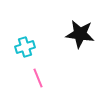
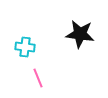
cyan cross: rotated 24 degrees clockwise
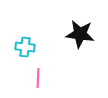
pink line: rotated 24 degrees clockwise
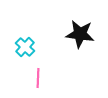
cyan cross: rotated 36 degrees clockwise
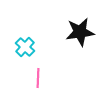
black star: moved 2 px up; rotated 16 degrees counterclockwise
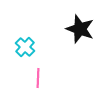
black star: moved 3 px up; rotated 28 degrees clockwise
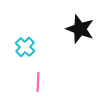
pink line: moved 4 px down
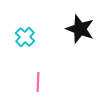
cyan cross: moved 10 px up
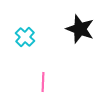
pink line: moved 5 px right
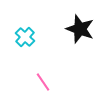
pink line: rotated 36 degrees counterclockwise
